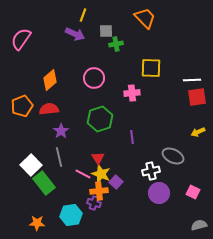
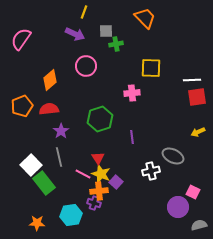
yellow line: moved 1 px right, 3 px up
pink circle: moved 8 px left, 12 px up
purple circle: moved 19 px right, 14 px down
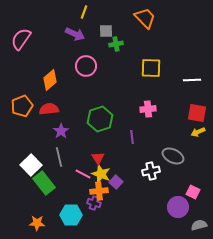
pink cross: moved 16 px right, 16 px down
red square: moved 16 px down; rotated 18 degrees clockwise
cyan hexagon: rotated 10 degrees clockwise
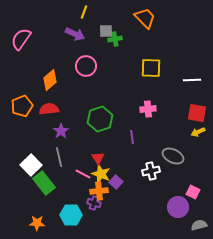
green cross: moved 1 px left, 5 px up
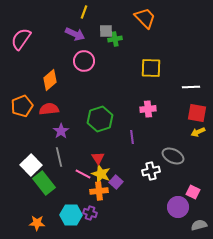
pink circle: moved 2 px left, 5 px up
white line: moved 1 px left, 7 px down
purple cross: moved 4 px left, 10 px down
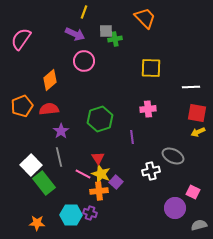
purple circle: moved 3 px left, 1 px down
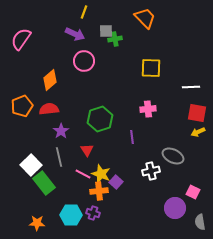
red triangle: moved 11 px left, 8 px up
purple cross: moved 3 px right
gray semicircle: moved 1 px right, 3 px up; rotated 84 degrees counterclockwise
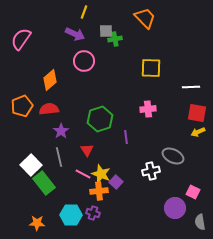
purple line: moved 6 px left
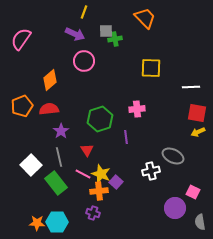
pink cross: moved 11 px left
green rectangle: moved 12 px right
cyan hexagon: moved 14 px left, 7 px down
